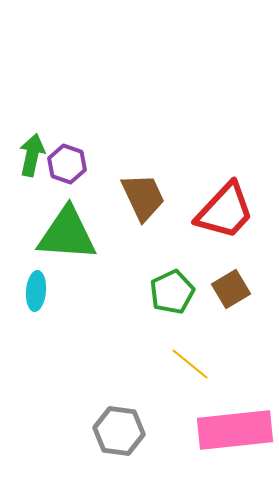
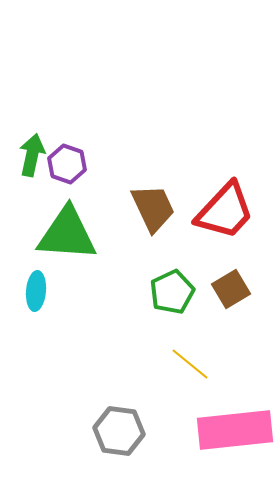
brown trapezoid: moved 10 px right, 11 px down
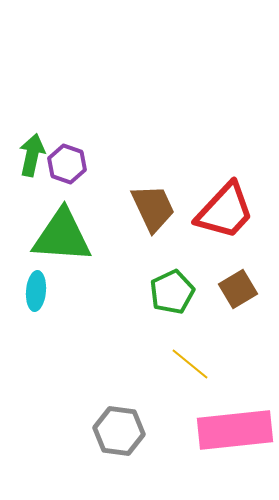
green triangle: moved 5 px left, 2 px down
brown square: moved 7 px right
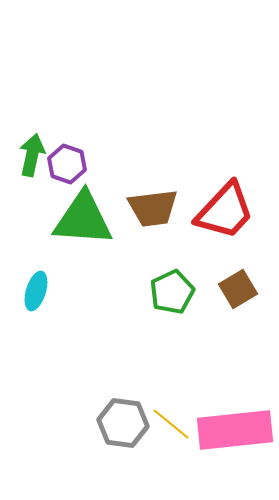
brown trapezoid: rotated 108 degrees clockwise
green triangle: moved 21 px right, 17 px up
cyan ellipse: rotated 12 degrees clockwise
yellow line: moved 19 px left, 60 px down
gray hexagon: moved 4 px right, 8 px up
